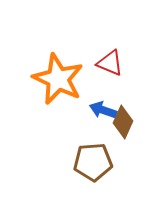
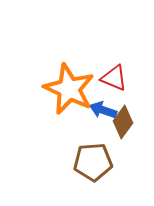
red triangle: moved 4 px right, 15 px down
orange star: moved 11 px right, 10 px down
brown diamond: rotated 12 degrees clockwise
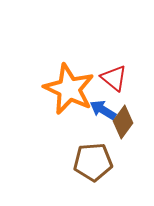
red triangle: rotated 16 degrees clockwise
blue arrow: rotated 12 degrees clockwise
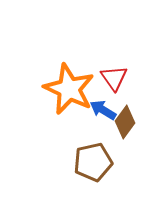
red triangle: rotated 16 degrees clockwise
brown diamond: moved 2 px right
brown pentagon: rotated 9 degrees counterclockwise
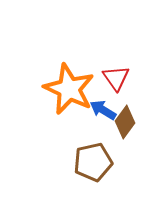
red triangle: moved 2 px right
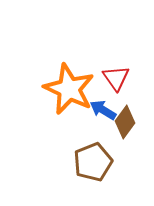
brown pentagon: rotated 9 degrees counterclockwise
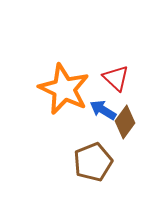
red triangle: rotated 12 degrees counterclockwise
orange star: moved 5 px left
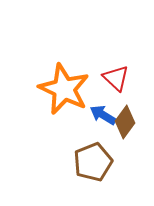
blue arrow: moved 5 px down
